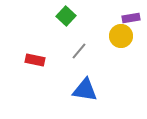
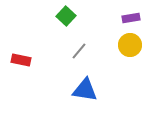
yellow circle: moved 9 px right, 9 px down
red rectangle: moved 14 px left
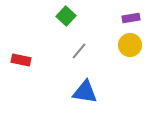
blue triangle: moved 2 px down
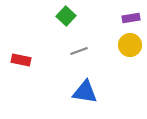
gray line: rotated 30 degrees clockwise
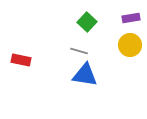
green square: moved 21 px right, 6 px down
gray line: rotated 36 degrees clockwise
blue triangle: moved 17 px up
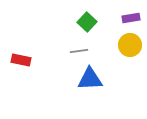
gray line: rotated 24 degrees counterclockwise
blue triangle: moved 5 px right, 4 px down; rotated 12 degrees counterclockwise
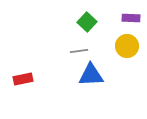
purple rectangle: rotated 12 degrees clockwise
yellow circle: moved 3 px left, 1 px down
red rectangle: moved 2 px right, 19 px down; rotated 24 degrees counterclockwise
blue triangle: moved 1 px right, 4 px up
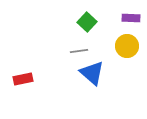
blue triangle: moved 1 px right, 2 px up; rotated 44 degrees clockwise
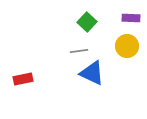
blue triangle: rotated 16 degrees counterclockwise
